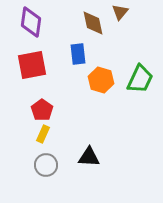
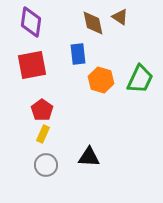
brown triangle: moved 5 px down; rotated 36 degrees counterclockwise
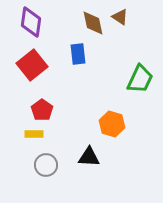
red square: rotated 28 degrees counterclockwise
orange hexagon: moved 11 px right, 44 px down
yellow rectangle: moved 9 px left; rotated 66 degrees clockwise
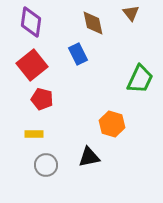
brown triangle: moved 11 px right, 4 px up; rotated 18 degrees clockwise
blue rectangle: rotated 20 degrees counterclockwise
red pentagon: moved 11 px up; rotated 20 degrees counterclockwise
black triangle: rotated 15 degrees counterclockwise
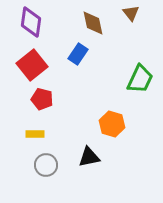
blue rectangle: rotated 60 degrees clockwise
yellow rectangle: moved 1 px right
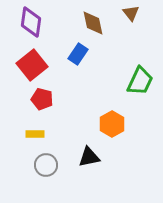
green trapezoid: moved 2 px down
orange hexagon: rotated 15 degrees clockwise
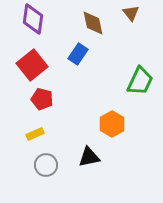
purple diamond: moved 2 px right, 3 px up
yellow rectangle: rotated 24 degrees counterclockwise
